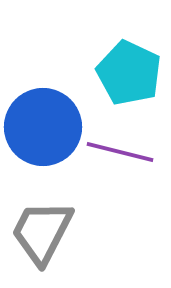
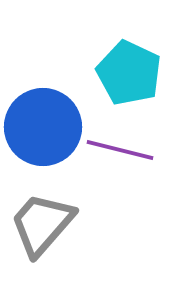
purple line: moved 2 px up
gray trapezoid: moved 8 px up; rotated 14 degrees clockwise
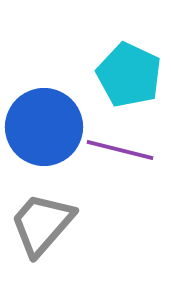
cyan pentagon: moved 2 px down
blue circle: moved 1 px right
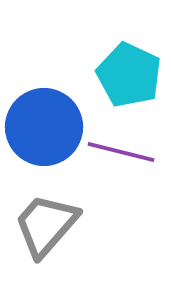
purple line: moved 1 px right, 2 px down
gray trapezoid: moved 4 px right, 1 px down
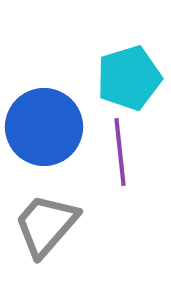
cyan pentagon: moved 3 px down; rotated 30 degrees clockwise
purple line: moved 1 px left; rotated 70 degrees clockwise
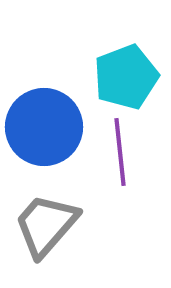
cyan pentagon: moved 3 px left, 1 px up; rotated 4 degrees counterclockwise
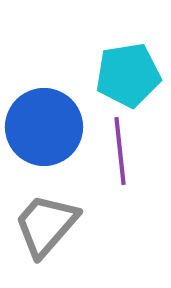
cyan pentagon: moved 2 px right, 2 px up; rotated 12 degrees clockwise
purple line: moved 1 px up
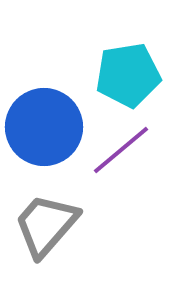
purple line: moved 1 px right, 1 px up; rotated 56 degrees clockwise
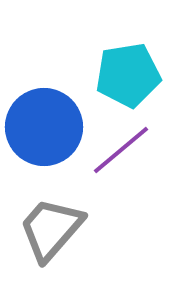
gray trapezoid: moved 5 px right, 4 px down
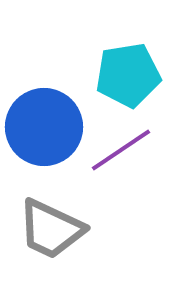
purple line: rotated 6 degrees clockwise
gray trapezoid: rotated 106 degrees counterclockwise
